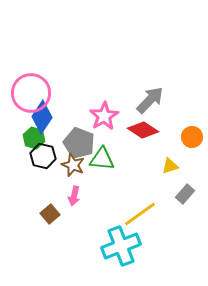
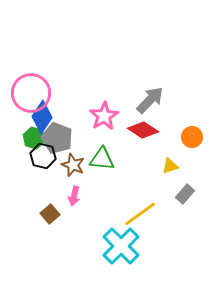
gray pentagon: moved 22 px left, 5 px up
cyan cross: rotated 24 degrees counterclockwise
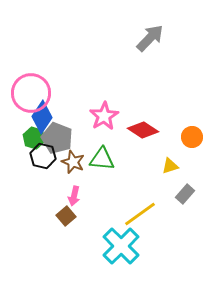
gray arrow: moved 62 px up
brown star: moved 3 px up
brown square: moved 16 px right, 2 px down
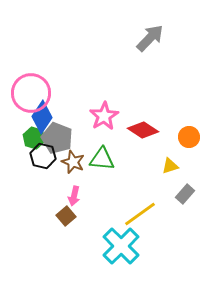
orange circle: moved 3 px left
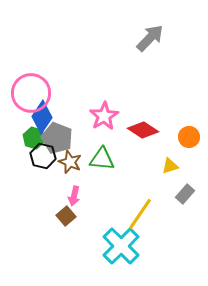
brown star: moved 3 px left
yellow line: rotated 20 degrees counterclockwise
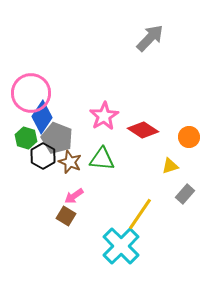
green hexagon: moved 8 px left
black hexagon: rotated 15 degrees clockwise
pink arrow: rotated 42 degrees clockwise
brown square: rotated 18 degrees counterclockwise
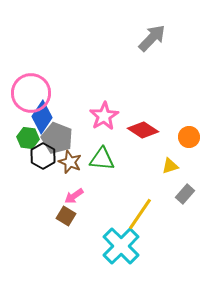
gray arrow: moved 2 px right
green hexagon: moved 2 px right; rotated 10 degrees counterclockwise
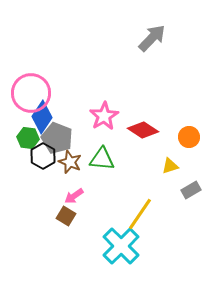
gray rectangle: moved 6 px right, 4 px up; rotated 18 degrees clockwise
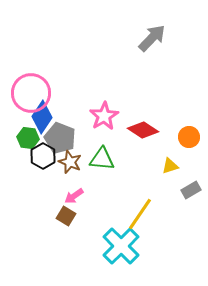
gray pentagon: moved 3 px right
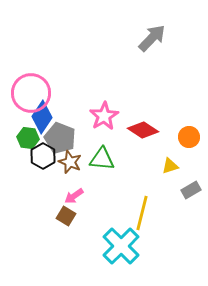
yellow line: moved 2 px right, 1 px up; rotated 20 degrees counterclockwise
